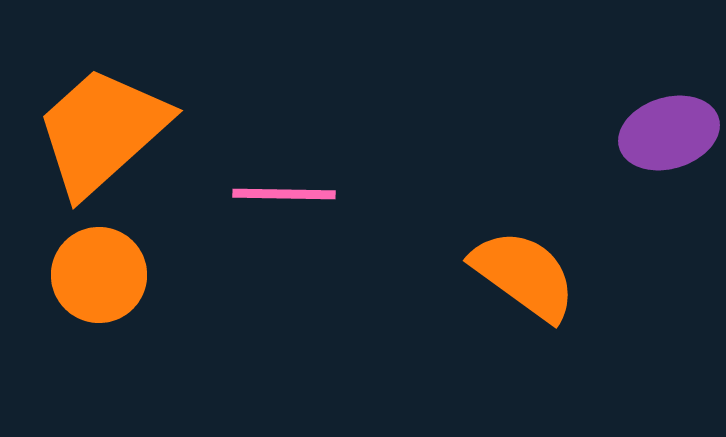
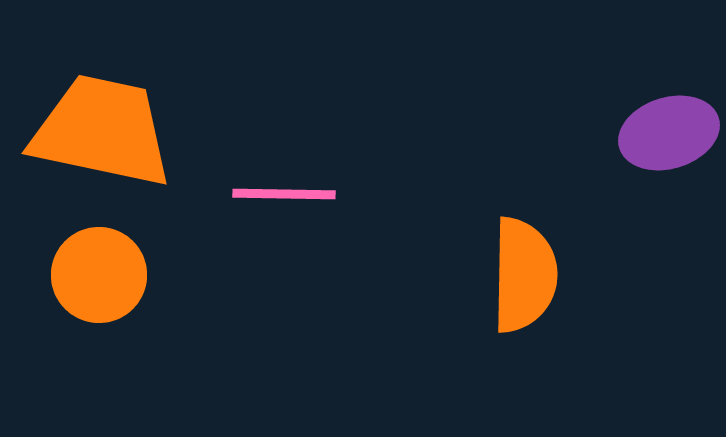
orange trapezoid: rotated 54 degrees clockwise
orange semicircle: rotated 55 degrees clockwise
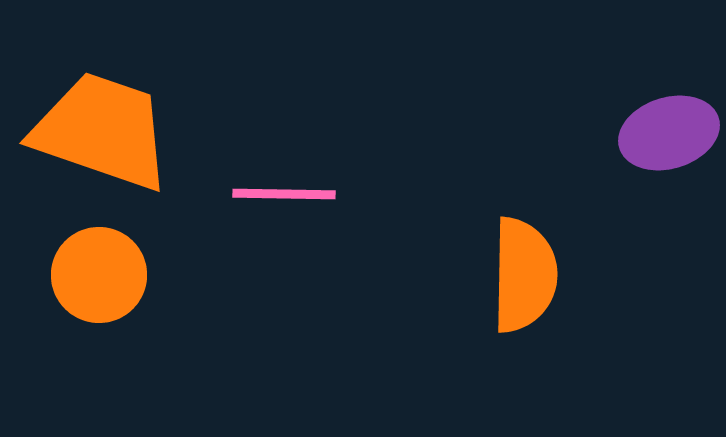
orange trapezoid: rotated 7 degrees clockwise
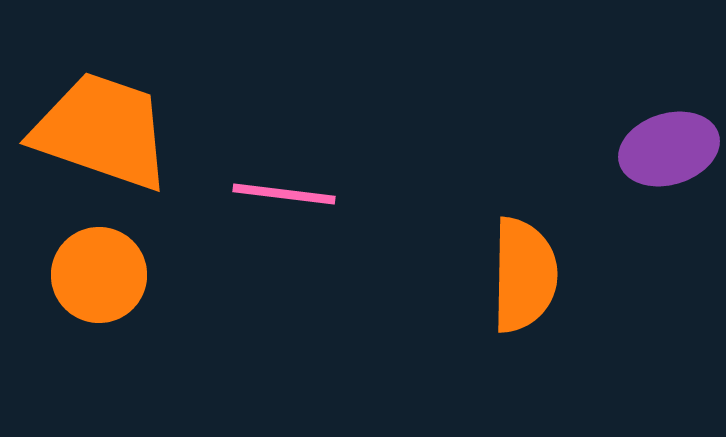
purple ellipse: moved 16 px down
pink line: rotated 6 degrees clockwise
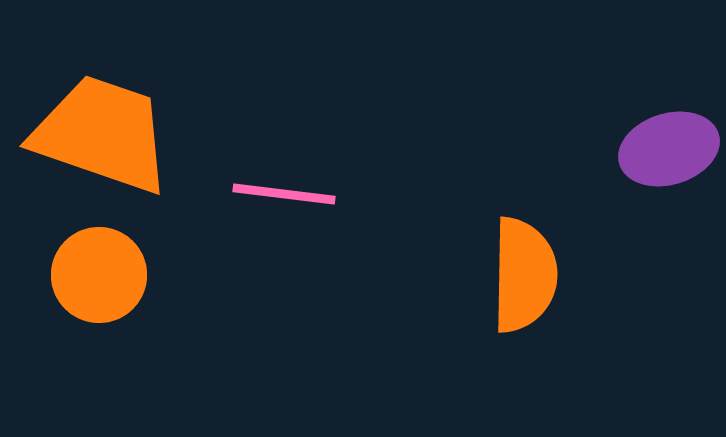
orange trapezoid: moved 3 px down
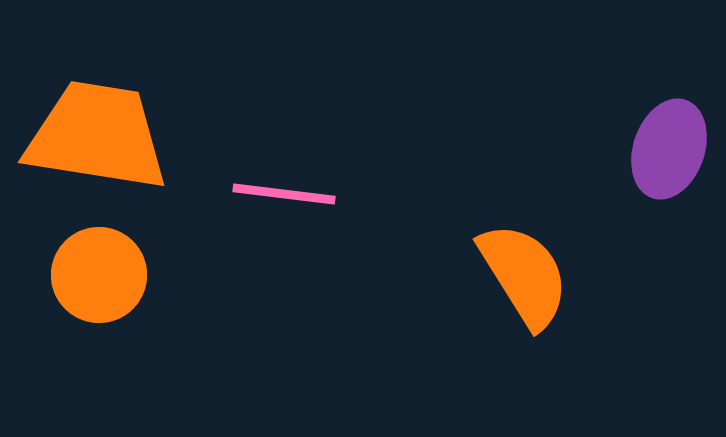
orange trapezoid: moved 5 px left, 2 px down; rotated 10 degrees counterclockwise
purple ellipse: rotated 54 degrees counterclockwise
orange semicircle: rotated 33 degrees counterclockwise
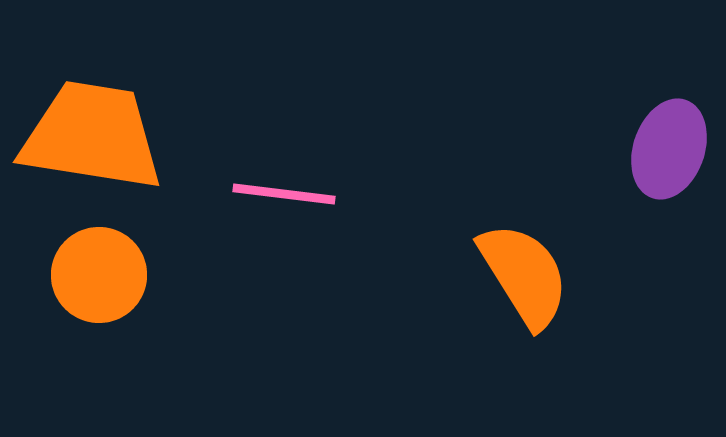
orange trapezoid: moved 5 px left
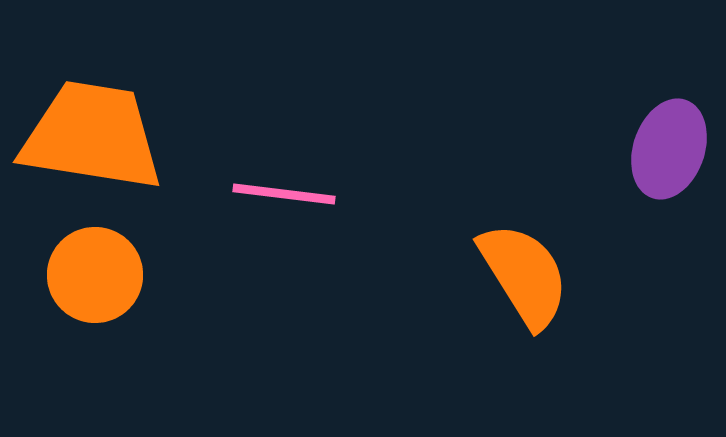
orange circle: moved 4 px left
